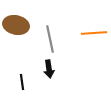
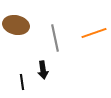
orange line: rotated 15 degrees counterclockwise
gray line: moved 5 px right, 1 px up
black arrow: moved 6 px left, 1 px down
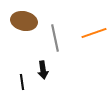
brown ellipse: moved 8 px right, 4 px up
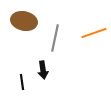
gray line: rotated 24 degrees clockwise
